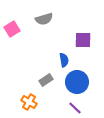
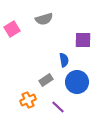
orange cross: moved 1 px left, 2 px up; rotated 35 degrees clockwise
purple line: moved 17 px left, 1 px up
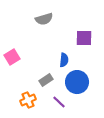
pink square: moved 28 px down
purple square: moved 1 px right, 2 px up
blue semicircle: rotated 16 degrees clockwise
purple line: moved 1 px right, 5 px up
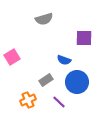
blue semicircle: rotated 104 degrees clockwise
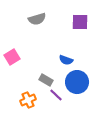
gray semicircle: moved 7 px left
purple square: moved 4 px left, 16 px up
blue semicircle: moved 2 px right
gray rectangle: rotated 64 degrees clockwise
purple line: moved 3 px left, 7 px up
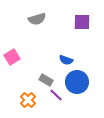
purple square: moved 2 px right
orange cross: rotated 21 degrees counterclockwise
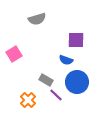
purple square: moved 6 px left, 18 px down
pink square: moved 2 px right, 3 px up
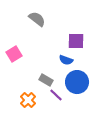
gray semicircle: rotated 126 degrees counterclockwise
purple square: moved 1 px down
